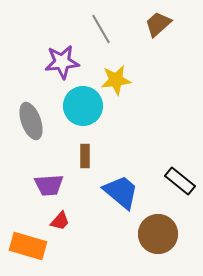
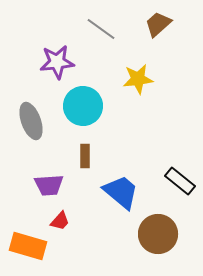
gray line: rotated 24 degrees counterclockwise
purple star: moved 5 px left
yellow star: moved 22 px right, 1 px up
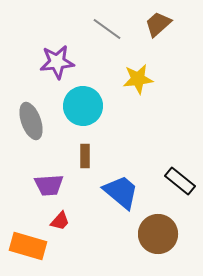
gray line: moved 6 px right
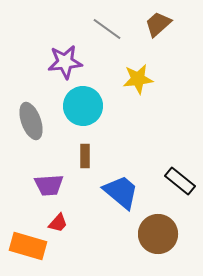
purple star: moved 8 px right
red trapezoid: moved 2 px left, 2 px down
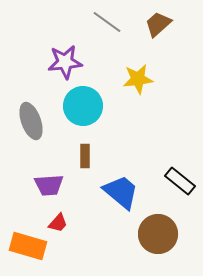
gray line: moved 7 px up
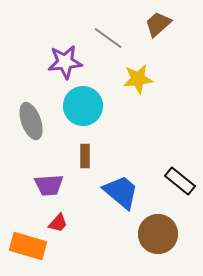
gray line: moved 1 px right, 16 px down
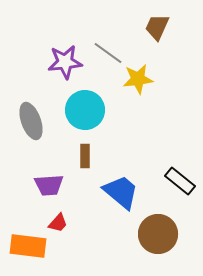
brown trapezoid: moved 1 px left, 3 px down; rotated 24 degrees counterclockwise
gray line: moved 15 px down
cyan circle: moved 2 px right, 4 px down
orange rectangle: rotated 9 degrees counterclockwise
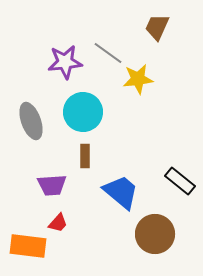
cyan circle: moved 2 px left, 2 px down
purple trapezoid: moved 3 px right
brown circle: moved 3 px left
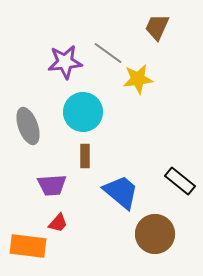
gray ellipse: moved 3 px left, 5 px down
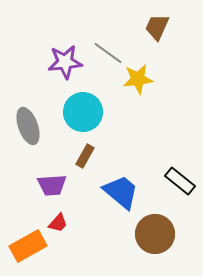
brown rectangle: rotated 30 degrees clockwise
orange rectangle: rotated 36 degrees counterclockwise
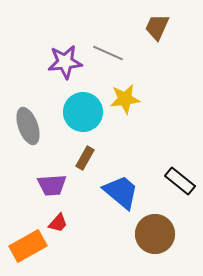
gray line: rotated 12 degrees counterclockwise
yellow star: moved 13 px left, 20 px down
brown rectangle: moved 2 px down
